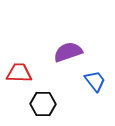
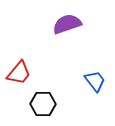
purple semicircle: moved 1 px left, 28 px up
red trapezoid: rotated 128 degrees clockwise
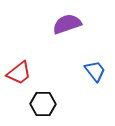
red trapezoid: rotated 12 degrees clockwise
blue trapezoid: moved 10 px up
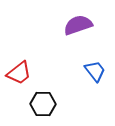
purple semicircle: moved 11 px right, 1 px down
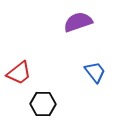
purple semicircle: moved 3 px up
blue trapezoid: moved 1 px down
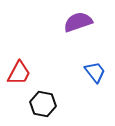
red trapezoid: rotated 24 degrees counterclockwise
black hexagon: rotated 10 degrees clockwise
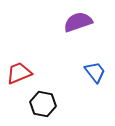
red trapezoid: rotated 140 degrees counterclockwise
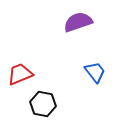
red trapezoid: moved 1 px right, 1 px down
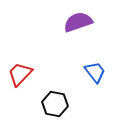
red trapezoid: rotated 24 degrees counterclockwise
black hexagon: moved 12 px right
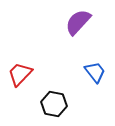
purple semicircle: rotated 28 degrees counterclockwise
black hexagon: moved 1 px left
